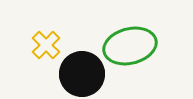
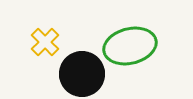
yellow cross: moved 1 px left, 3 px up
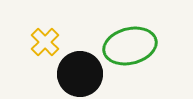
black circle: moved 2 px left
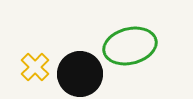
yellow cross: moved 10 px left, 25 px down
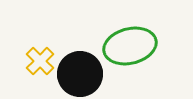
yellow cross: moved 5 px right, 6 px up
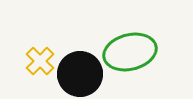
green ellipse: moved 6 px down
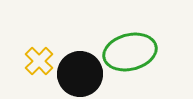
yellow cross: moved 1 px left
